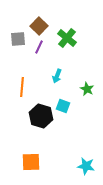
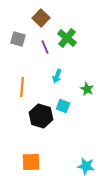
brown square: moved 2 px right, 8 px up
gray square: rotated 21 degrees clockwise
purple line: moved 6 px right; rotated 48 degrees counterclockwise
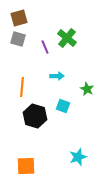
brown square: moved 22 px left; rotated 30 degrees clockwise
cyan arrow: rotated 112 degrees counterclockwise
black hexagon: moved 6 px left
orange square: moved 5 px left, 4 px down
cyan star: moved 8 px left, 9 px up; rotated 30 degrees counterclockwise
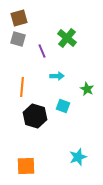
purple line: moved 3 px left, 4 px down
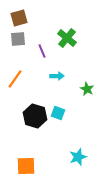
gray square: rotated 21 degrees counterclockwise
orange line: moved 7 px left, 8 px up; rotated 30 degrees clockwise
cyan square: moved 5 px left, 7 px down
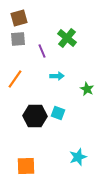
black hexagon: rotated 15 degrees counterclockwise
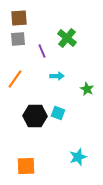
brown square: rotated 12 degrees clockwise
